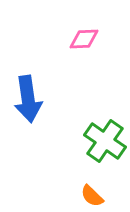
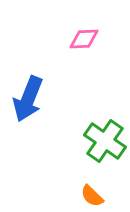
blue arrow: rotated 30 degrees clockwise
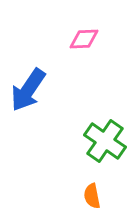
blue arrow: moved 9 px up; rotated 12 degrees clockwise
orange semicircle: rotated 35 degrees clockwise
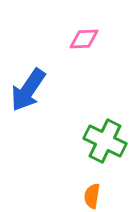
green cross: rotated 9 degrees counterclockwise
orange semicircle: rotated 20 degrees clockwise
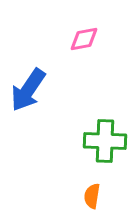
pink diamond: rotated 8 degrees counterclockwise
green cross: rotated 24 degrees counterclockwise
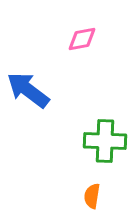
pink diamond: moved 2 px left
blue arrow: rotated 93 degrees clockwise
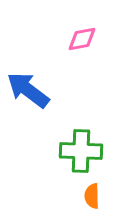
green cross: moved 24 px left, 10 px down
orange semicircle: rotated 10 degrees counterclockwise
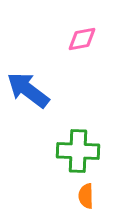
green cross: moved 3 px left
orange semicircle: moved 6 px left
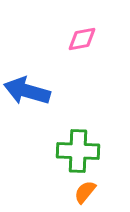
blue arrow: moved 1 px left, 1 px down; rotated 21 degrees counterclockwise
orange semicircle: moved 1 px left, 4 px up; rotated 40 degrees clockwise
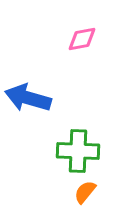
blue arrow: moved 1 px right, 7 px down
